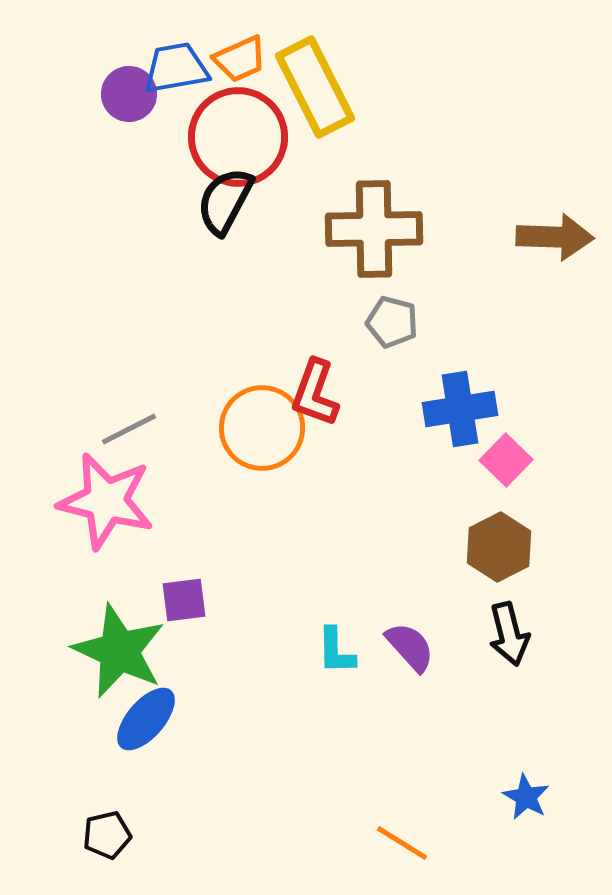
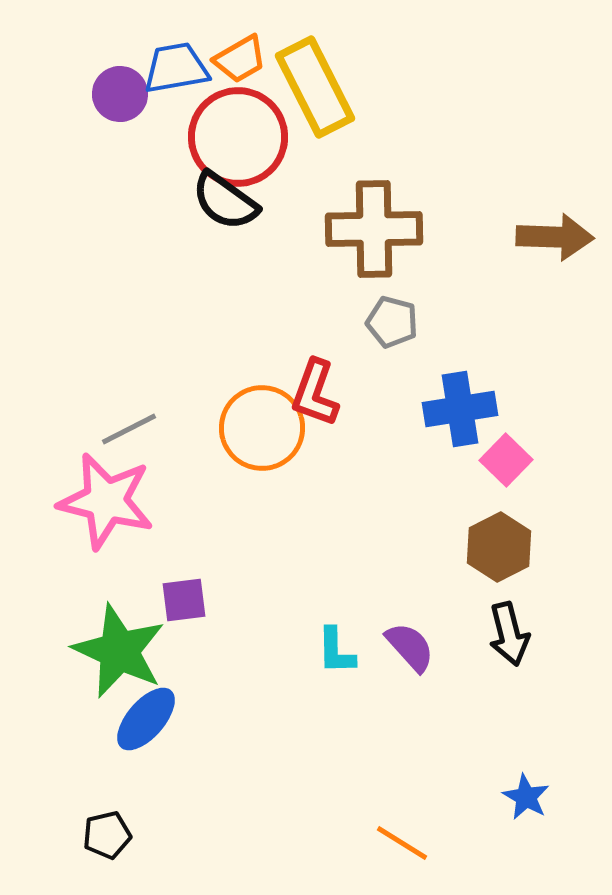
orange trapezoid: rotated 6 degrees counterclockwise
purple circle: moved 9 px left
black semicircle: rotated 82 degrees counterclockwise
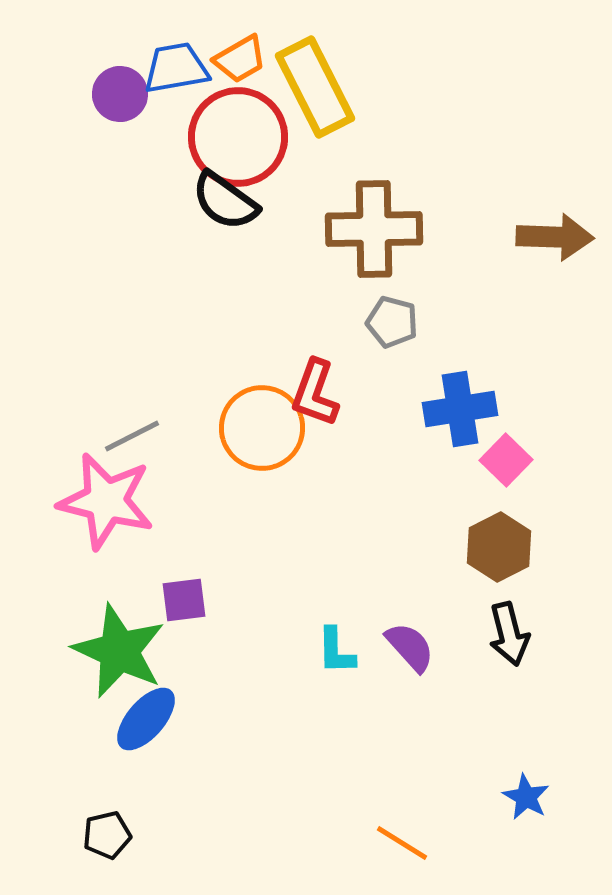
gray line: moved 3 px right, 7 px down
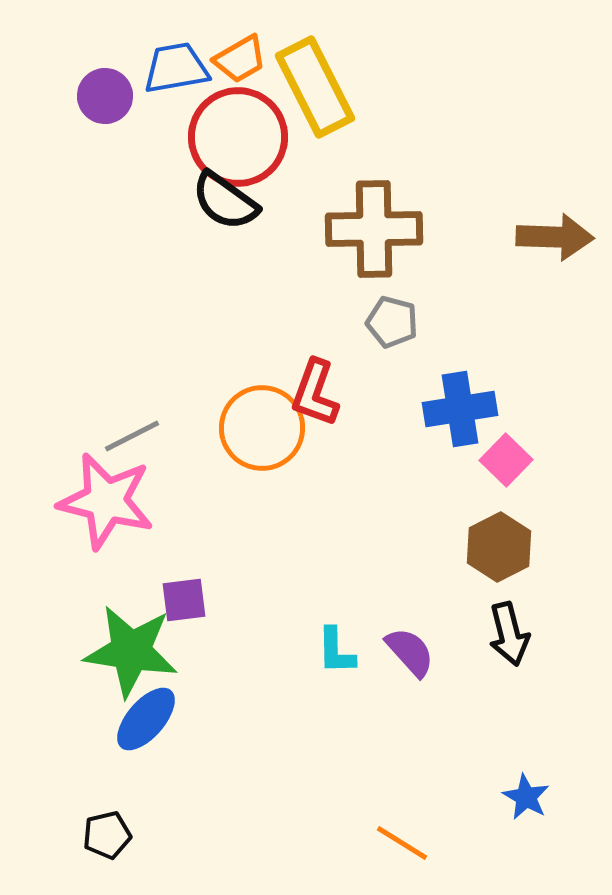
purple circle: moved 15 px left, 2 px down
purple semicircle: moved 5 px down
green star: moved 12 px right; rotated 16 degrees counterclockwise
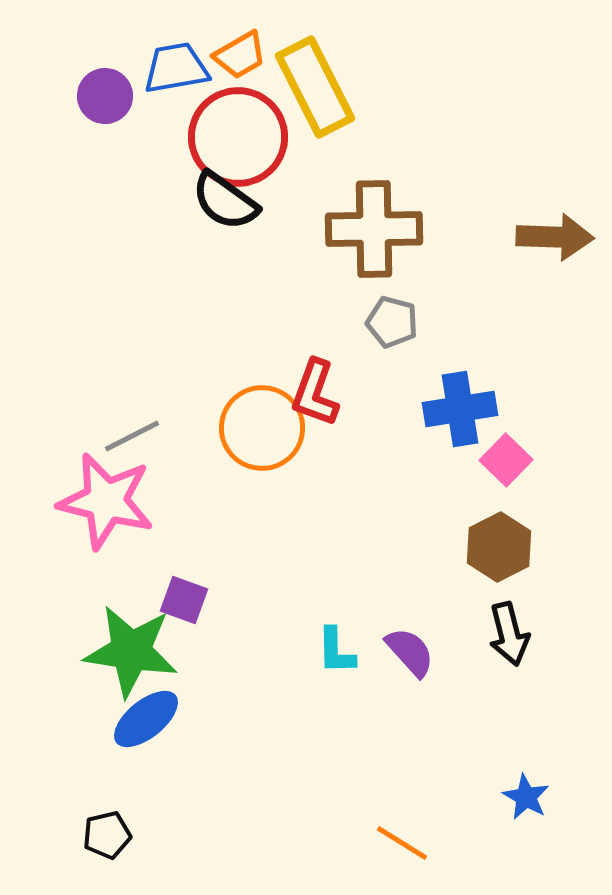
orange trapezoid: moved 4 px up
purple square: rotated 27 degrees clockwise
blue ellipse: rotated 10 degrees clockwise
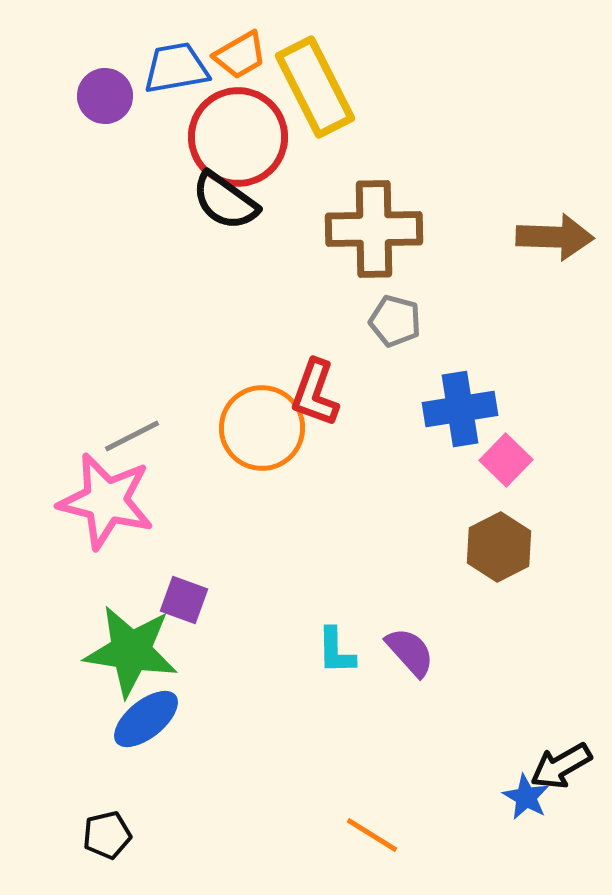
gray pentagon: moved 3 px right, 1 px up
black arrow: moved 52 px right, 132 px down; rotated 74 degrees clockwise
orange line: moved 30 px left, 8 px up
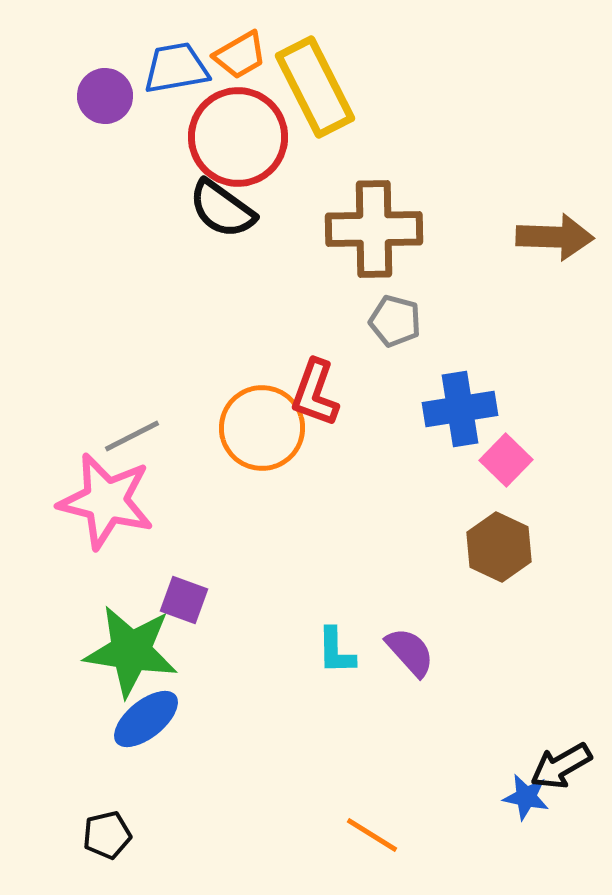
black semicircle: moved 3 px left, 8 px down
brown hexagon: rotated 8 degrees counterclockwise
blue star: rotated 18 degrees counterclockwise
